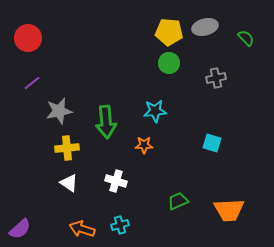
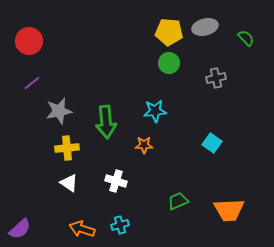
red circle: moved 1 px right, 3 px down
cyan square: rotated 18 degrees clockwise
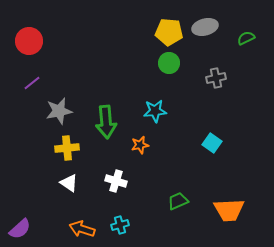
green semicircle: rotated 72 degrees counterclockwise
orange star: moved 4 px left; rotated 12 degrees counterclockwise
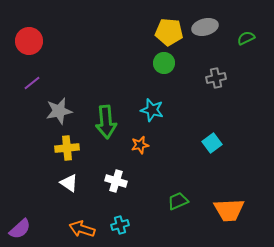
green circle: moved 5 px left
cyan star: moved 3 px left, 1 px up; rotated 20 degrees clockwise
cyan square: rotated 18 degrees clockwise
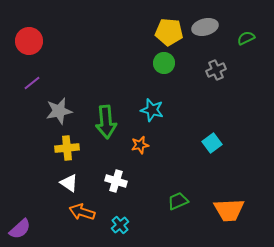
gray cross: moved 8 px up; rotated 12 degrees counterclockwise
cyan cross: rotated 24 degrees counterclockwise
orange arrow: moved 17 px up
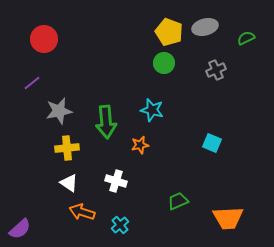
yellow pentagon: rotated 16 degrees clockwise
red circle: moved 15 px right, 2 px up
cyan square: rotated 30 degrees counterclockwise
orange trapezoid: moved 1 px left, 8 px down
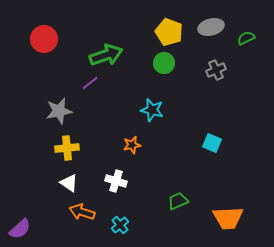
gray ellipse: moved 6 px right
purple line: moved 58 px right
green arrow: moved 67 px up; rotated 104 degrees counterclockwise
orange star: moved 8 px left
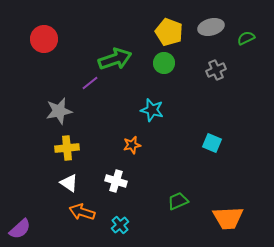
green arrow: moved 9 px right, 4 px down
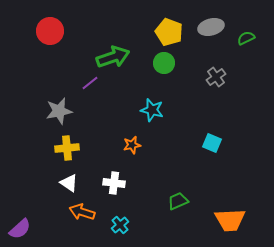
red circle: moved 6 px right, 8 px up
green arrow: moved 2 px left, 2 px up
gray cross: moved 7 px down; rotated 12 degrees counterclockwise
white cross: moved 2 px left, 2 px down; rotated 10 degrees counterclockwise
orange trapezoid: moved 2 px right, 2 px down
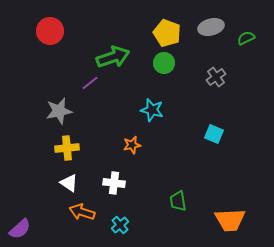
yellow pentagon: moved 2 px left, 1 px down
cyan square: moved 2 px right, 9 px up
green trapezoid: rotated 75 degrees counterclockwise
